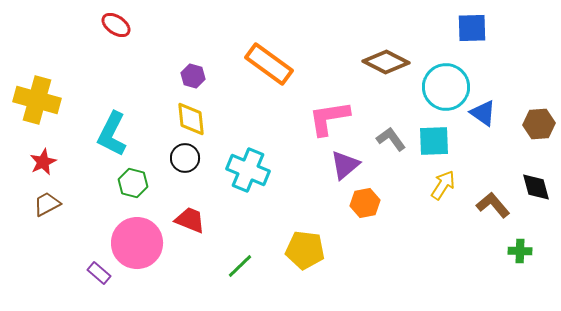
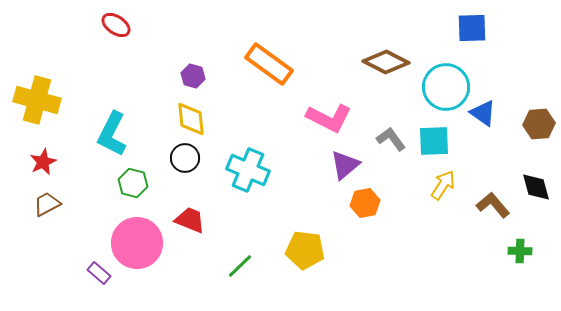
pink L-shape: rotated 144 degrees counterclockwise
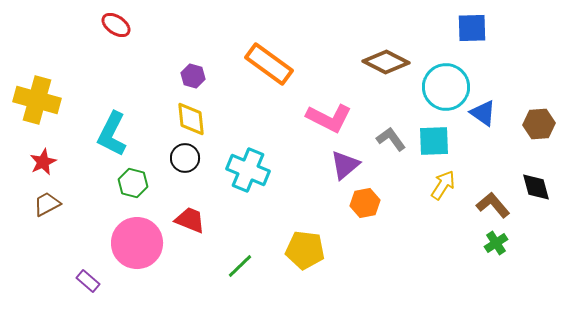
green cross: moved 24 px left, 8 px up; rotated 35 degrees counterclockwise
purple rectangle: moved 11 px left, 8 px down
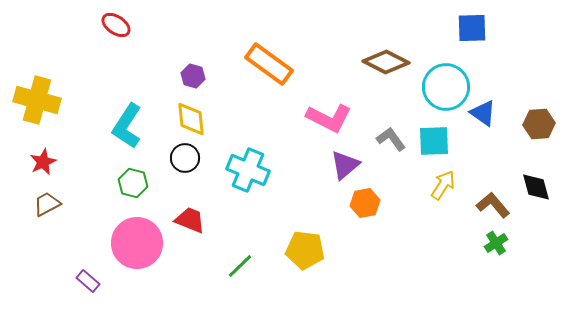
cyan L-shape: moved 15 px right, 8 px up; rotated 6 degrees clockwise
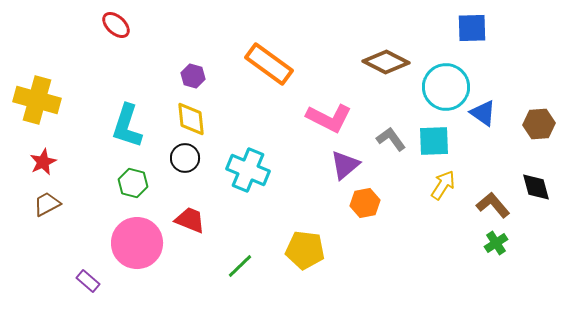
red ellipse: rotated 8 degrees clockwise
cyan L-shape: rotated 15 degrees counterclockwise
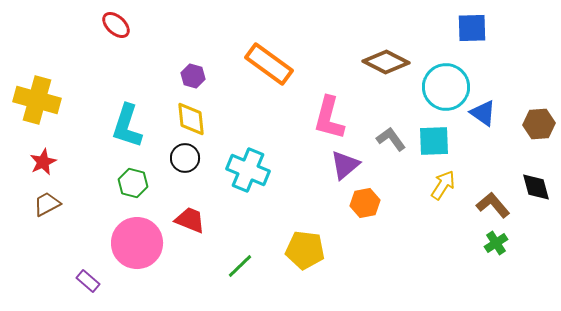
pink L-shape: rotated 78 degrees clockwise
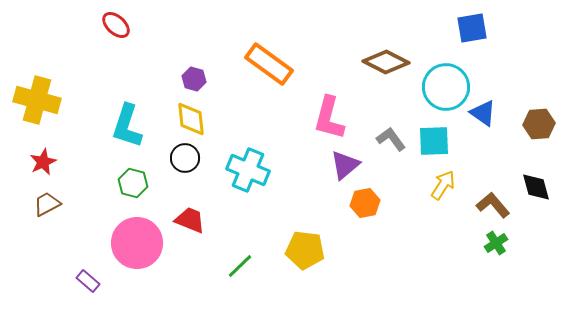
blue square: rotated 8 degrees counterclockwise
purple hexagon: moved 1 px right, 3 px down
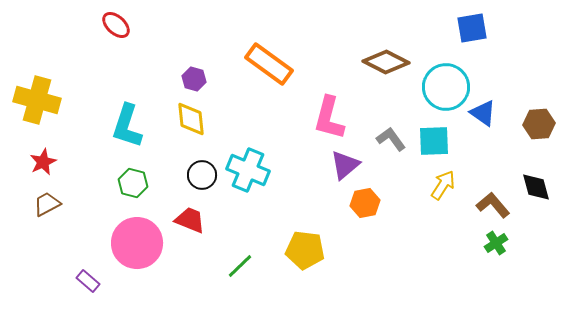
black circle: moved 17 px right, 17 px down
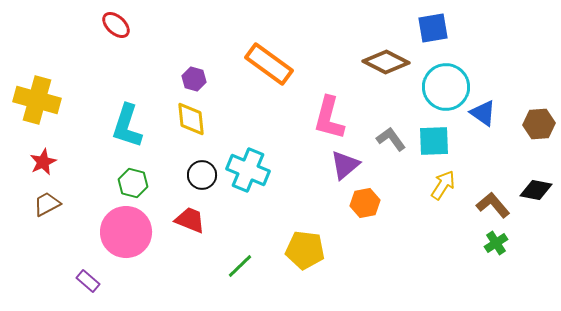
blue square: moved 39 px left
black diamond: moved 3 px down; rotated 64 degrees counterclockwise
pink circle: moved 11 px left, 11 px up
